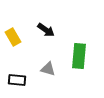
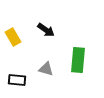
green rectangle: moved 1 px left, 4 px down
gray triangle: moved 2 px left
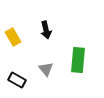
black arrow: rotated 42 degrees clockwise
gray triangle: rotated 35 degrees clockwise
black rectangle: rotated 24 degrees clockwise
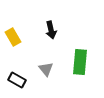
black arrow: moved 5 px right
green rectangle: moved 2 px right, 2 px down
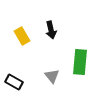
yellow rectangle: moved 9 px right, 1 px up
gray triangle: moved 6 px right, 7 px down
black rectangle: moved 3 px left, 2 px down
